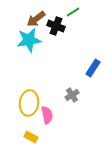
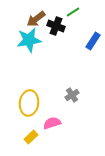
blue rectangle: moved 27 px up
pink semicircle: moved 5 px right, 8 px down; rotated 96 degrees counterclockwise
yellow rectangle: rotated 72 degrees counterclockwise
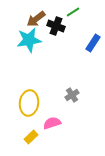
blue rectangle: moved 2 px down
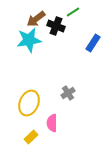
gray cross: moved 4 px left, 2 px up
yellow ellipse: rotated 15 degrees clockwise
pink semicircle: rotated 72 degrees counterclockwise
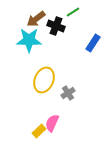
cyan star: rotated 10 degrees clockwise
yellow ellipse: moved 15 px right, 23 px up
pink semicircle: rotated 24 degrees clockwise
yellow rectangle: moved 8 px right, 6 px up
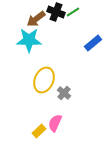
black cross: moved 14 px up
blue rectangle: rotated 18 degrees clockwise
gray cross: moved 4 px left; rotated 16 degrees counterclockwise
pink semicircle: moved 3 px right
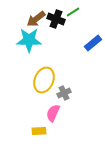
black cross: moved 7 px down
gray cross: rotated 24 degrees clockwise
pink semicircle: moved 2 px left, 10 px up
yellow rectangle: rotated 40 degrees clockwise
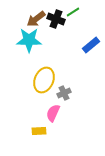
blue rectangle: moved 2 px left, 2 px down
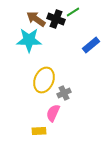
brown arrow: rotated 72 degrees clockwise
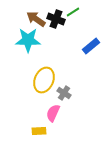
cyan star: moved 1 px left
blue rectangle: moved 1 px down
gray cross: rotated 32 degrees counterclockwise
